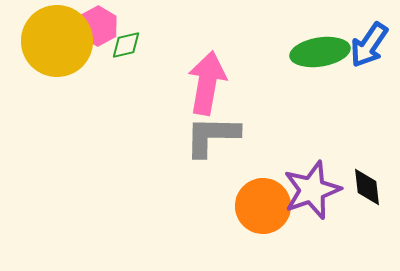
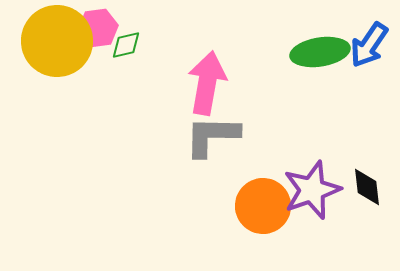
pink hexagon: moved 2 px down; rotated 21 degrees clockwise
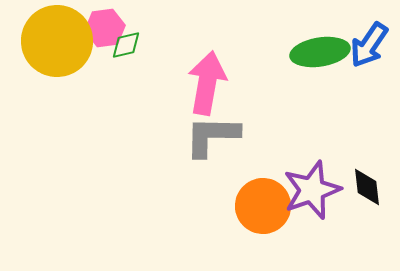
pink hexagon: moved 7 px right
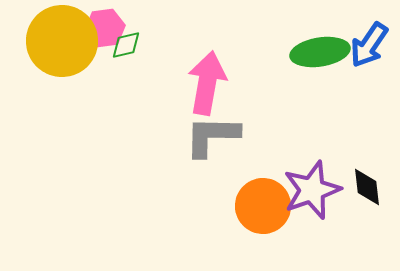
yellow circle: moved 5 px right
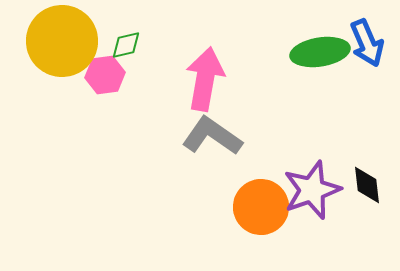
pink hexagon: moved 47 px down
blue arrow: moved 2 px left, 2 px up; rotated 57 degrees counterclockwise
pink arrow: moved 2 px left, 4 px up
gray L-shape: rotated 34 degrees clockwise
black diamond: moved 2 px up
orange circle: moved 2 px left, 1 px down
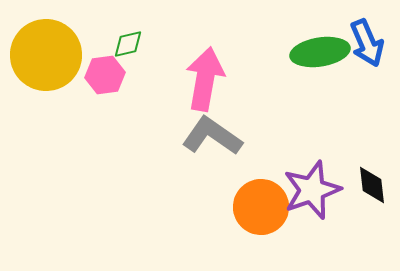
yellow circle: moved 16 px left, 14 px down
green diamond: moved 2 px right, 1 px up
black diamond: moved 5 px right
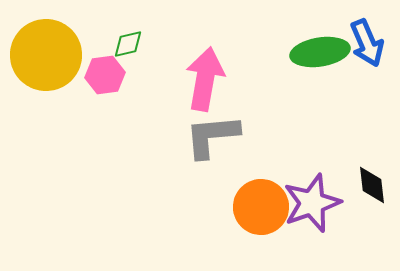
gray L-shape: rotated 40 degrees counterclockwise
purple star: moved 13 px down
